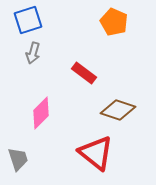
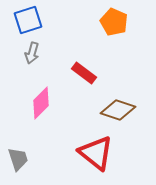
gray arrow: moved 1 px left
pink diamond: moved 10 px up
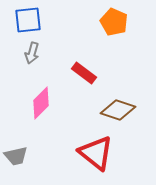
blue square: rotated 12 degrees clockwise
gray trapezoid: moved 2 px left, 3 px up; rotated 95 degrees clockwise
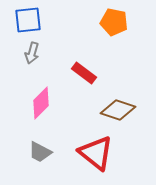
orange pentagon: rotated 12 degrees counterclockwise
gray trapezoid: moved 24 px right, 4 px up; rotated 40 degrees clockwise
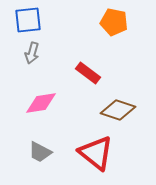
red rectangle: moved 4 px right
pink diamond: rotated 36 degrees clockwise
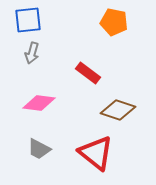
pink diamond: moved 2 px left; rotated 16 degrees clockwise
gray trapezoid: moved 1 px left, 3 px up
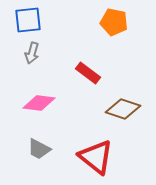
brown diamond: moved 5 px right, 1 px up
red triangle: moved 4 px down
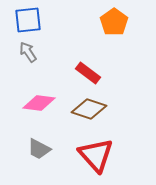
orange pentagon: rotated 24 degrees clockwise
gray arrow: moved 4 px left, 1 px up; rotated 130 degrees clockwise
brown diamond: moved 34 px left
red triangle: moved 2 px up; rotated 9 degrees clockwise
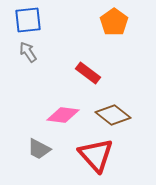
pink diamond: moved 24 px right, 12 px down
brown diamond: moved 24 px right, 6 px down; rotated 20 degrees clockwise
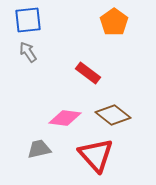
pink diamond: moved 2 px right, 3 px down
gray trapezoid: rotated 140 degrees clockwise
